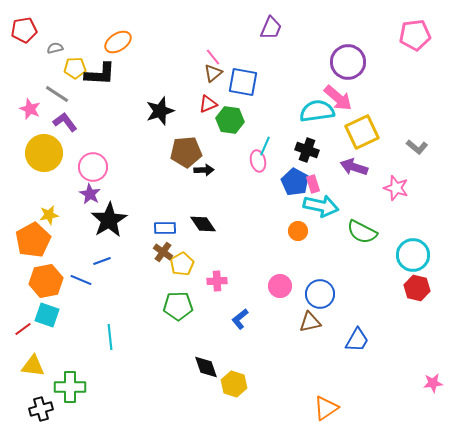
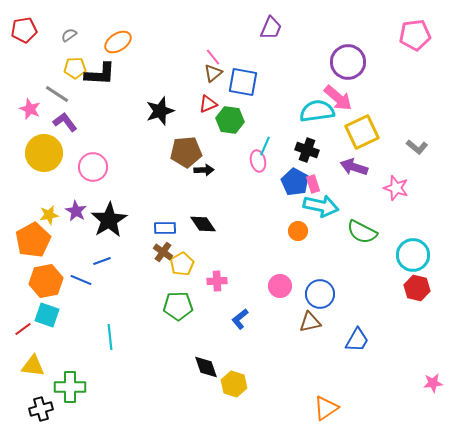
gray semicircle at (55, 48): moved 14 px right, 13 px up; rotated 21 degrees counterclockwise
purple star at (90, 194): moved 14 px left, 17 px down
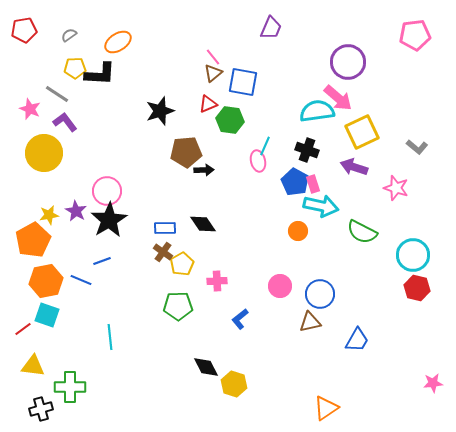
pink circle at (93, 167): moved 14 px right, 24 px down
black diamond at (206, 367): rotated 8 degrees counterclockwise
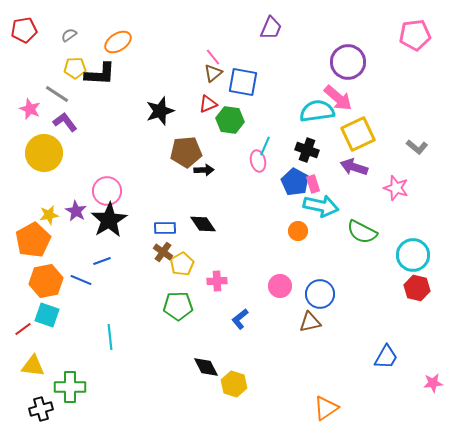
yellow square at (362, 132): moved 4 px left, 2 px down
blue trapezoid at (357, 340): moved 29 px right, 17 px down
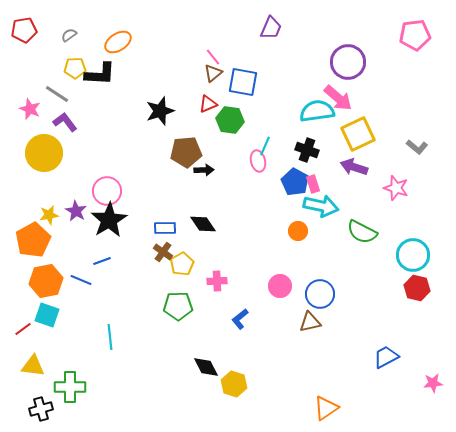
blue trapezoid at (386, 357): rotated 148 degrees counterclockwise
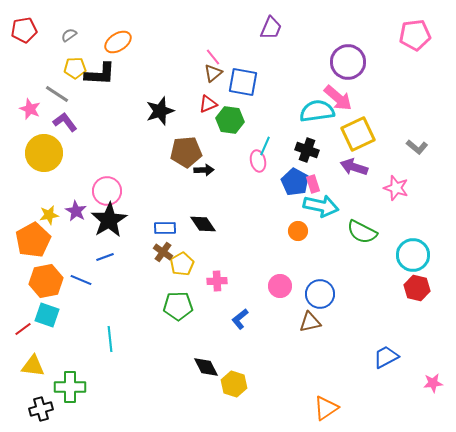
blue line at (102, 261): moved 3 px right, 4 px up
cyan line at (110, 337): moved 2 px down
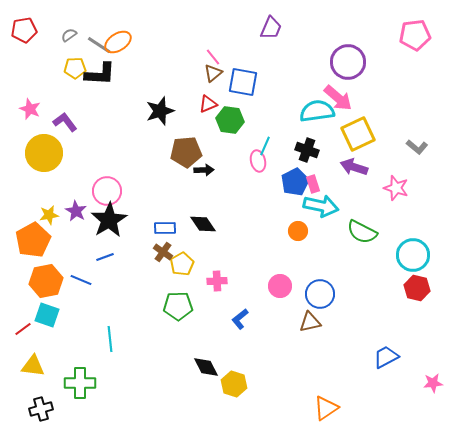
gray line at (57, 94): moved 42 px right, 49 px up
blue pentagon at (295, 182): rotated 16 degrees clockwise
green cross at (70, 387): moved 10 px right, 4 px up
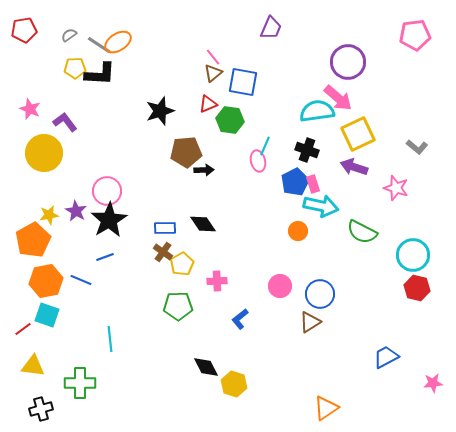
brown triangle at (310, 322): rotated 20 degrees counterclockwise
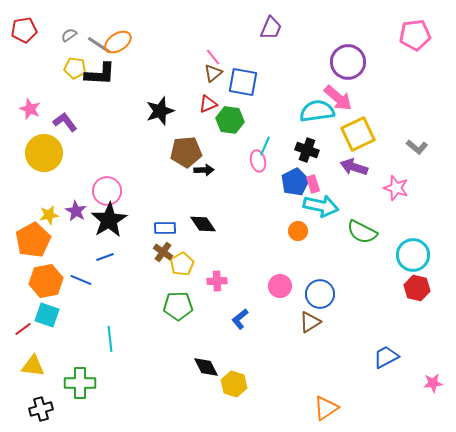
yellow pentagon at (75, 68): rotated 10 degrees clockwise
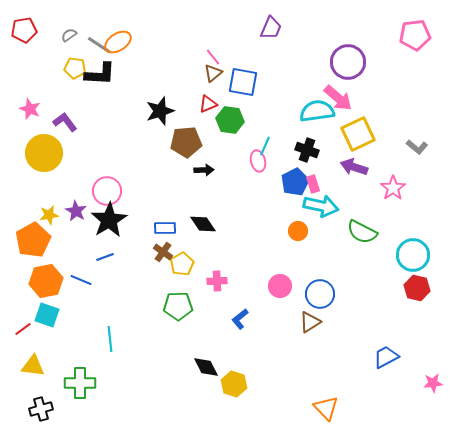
brown pentagon at (186, 152): moved 10 px up
pink star at (396, 188): moved 3 px left; rotated 20 degrees clockwise
orange triangle at (326, 408): rotated 40 degrees counterclockwise
